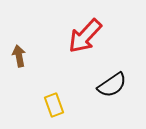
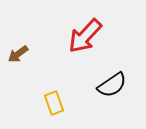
brown arrow: moved 1 px left, 2 px up; rotated 115 degrees counterclockwise
yellow rectangle: moved 2 px up
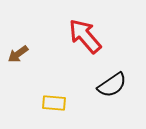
red arrow: rotated 96 degrees clockwise
yellow rectangle: rotated 65 degrees counterclockwise
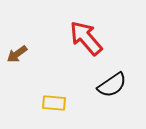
red arrow: moved 1 px right, 2 px down
brown arrow: moved 1 px left
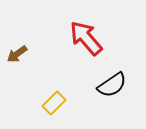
yellow rectangle: rotated 50 degrees counterclockwise
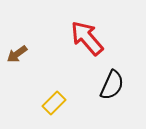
red arrow: moved 1 px right
black semicircle: rotated 32 degrees counterclockwise
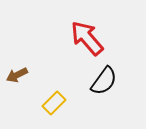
brown arrow: moved 21 px down; rotated 10 degrees clockwise
black semicircle: moved 8 px left, 4 px up; rotated 12 degrees clockwise
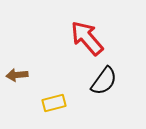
brown arrow: rotated 20 degrees clockwise
yellow rectangle: rotated 30 degrees clockwise
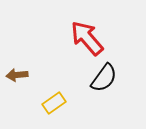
black semicircle: moved 3 px up
yellow rectangle: rotated 20 degrees counterclockwise
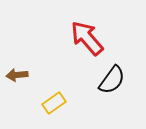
black semicircle: moved 8 px right, 2 px down
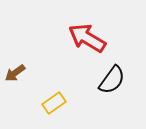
red arrow: rotated 18 degrees counterclockwise
brown arrow: moved 2 px left, 2 px up; rotated 30 degrees counterclockwise
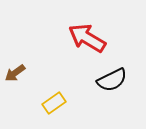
black semicircle: rotated 28 degrees clockwise
